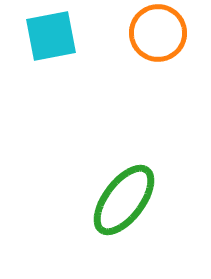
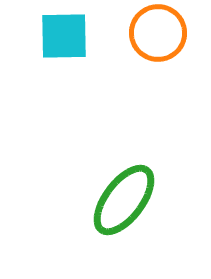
cyan square: moved 13 px right; rotated 10 degrees clockwise
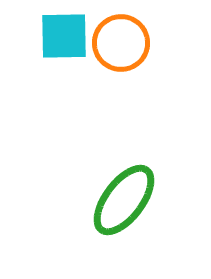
orange circle: moved 37 px left, 10 px down
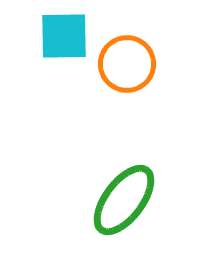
orange circle: moved 6 px right, 21 px down
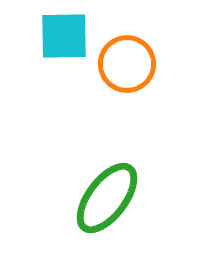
green ellipse: moved 17 px left, 2 px up
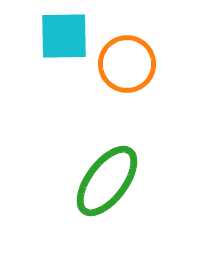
green ellipse: moved 17 px up
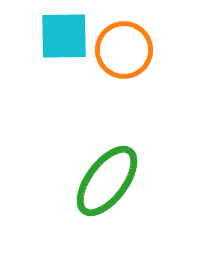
orange circle: moved 3 px left, 14 px up
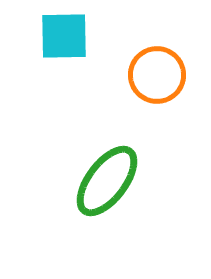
orange circle: moved 33 px right, 25 px down
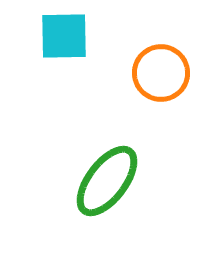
orange circle: moved 4 px right, 2 px up
